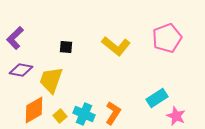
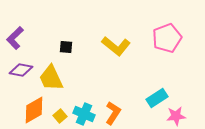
yellow trapezoid: moved 2 px up; rotated 44 degrees counterclockwise
pink star: rotated 30 degrees counterclockwise
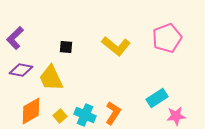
orange diamond: moved 3 px left, 1 px down
cyan cross: moved 1 px right, 1 px down
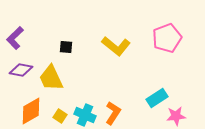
yellow square: rotated 16 degrees counterclockwise
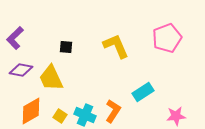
yellow L-shape: rotated 152 degrees counterclockwise
cyan rectangle: moved 14 px left, 6 px up
orange L-shape: moved 2 px up
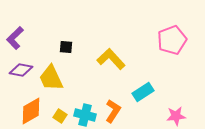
pink pentagon: moved 5 px right, 2 px down
yellow L-shape: moved 5 px left, 13 px down; rotated 20 degrees counterclockwise
cyan cross: rotated 10 degrees counterclockwise
